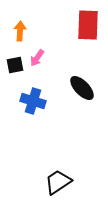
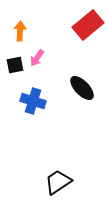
red rectangle: rotated 48 degrees clockwise
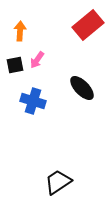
pink arrow: moved 2 px down
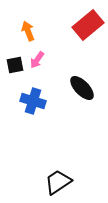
orange arrow: moved 8 px right; rotated 24 degrees counterclockwise
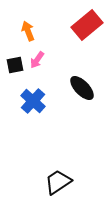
red rectangle: moved 1 px left
blue cross: rotated 25 degrees clockwise
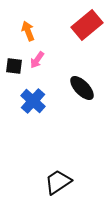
black square: moved 1 px left, 1 px down; rotated 18 degrees clockwise
